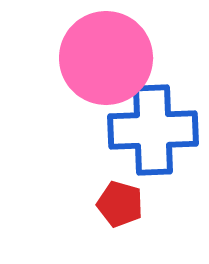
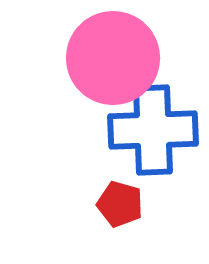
pink circle: moved 7 px right
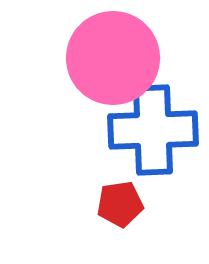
red pentagon: rotated 24 degrees counterclockwise
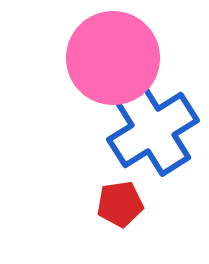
blue cross: rotated 30 degrees counterclockwise
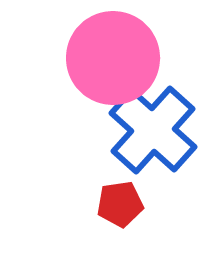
blue cross: rotated 16 degrees counterclockwise
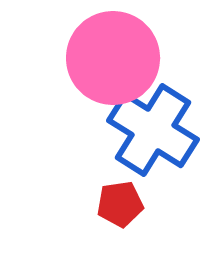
blue cross: rotated 10 degrees counterclockwise
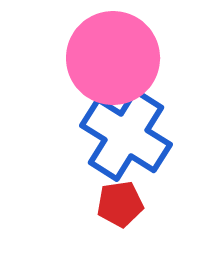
blue cross: moved 27 px left, 5 px down
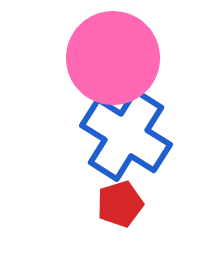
red pentagon: rotated 9 degrees counterclockwise
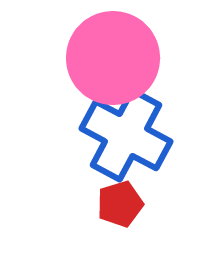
blue cross: rotated 4 degrees counterclockwise
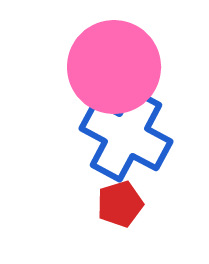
pink circle: moved 1 px right, 9 px down
